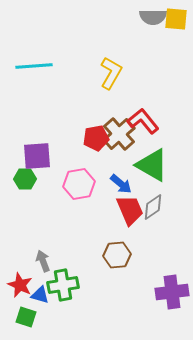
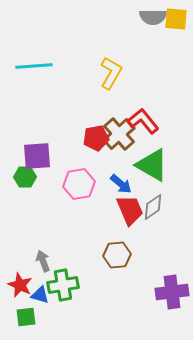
green hexagon: moved 2 px up
green square: rotated 25 degrees counterclockwise
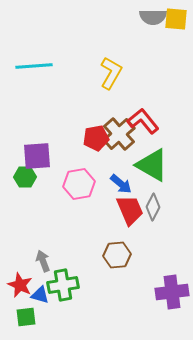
gray diamond: rotated 28 degrees counterclockwise
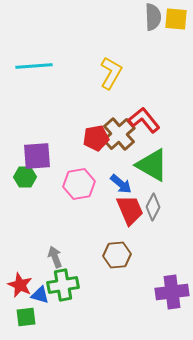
gray semicircle: rotated 92 degrees counterclockwise
red L-shape: moved 1 px right, 1 px up
gray arrow: moved 12 px right, 4 px up
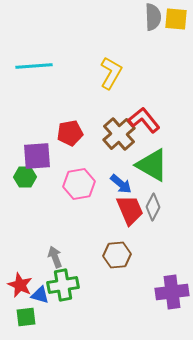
red pentagon: moved 26 px left, 5 px up
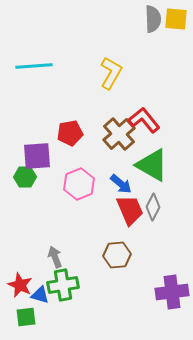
gray semicircle: moved 2 px down
pink hexagon: rotated 12 degrees counterclockwise
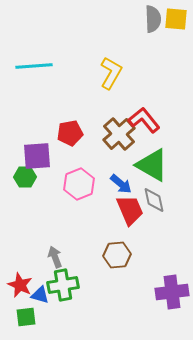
gray diamond: moved 1 px right, 7 px up; rotated 40 degrees counterclockwise
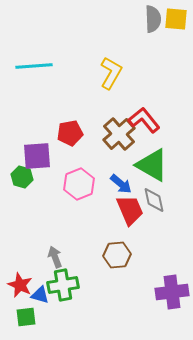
green hexagon: moved 3 px left; rotated 15 degrees clockwise
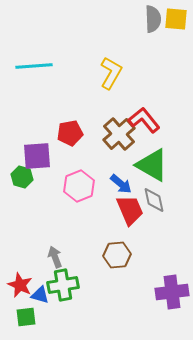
pink hexagon: moved 2 px down
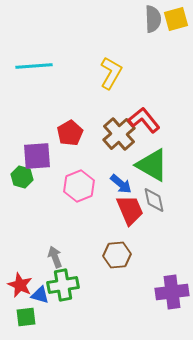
yellow square: rotated 20 degrees counterclockwise
red pentagon: rotated 20 degrees counterclockwise
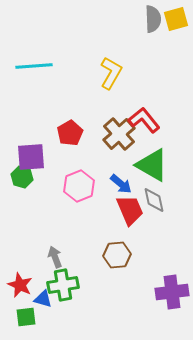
purple square: moved 6 px left, 1 px down
blue triangle: moved 3 px right, 4 px down
